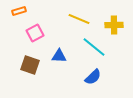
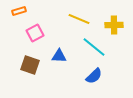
blue semicircle: moved 1 px right, 1 px up
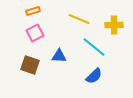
orange rectangle: moved 14 px right
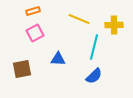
cyan line: rotated 65 degrees clockwise
blue triangle: moved 1 px left, 3 px down
brown square: moved 8 px left, 4 px down; rotated 30 degrees counterclockwise
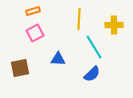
yellow line: rotated 70 degrees clockwise
cyan line: rotated 45 degrees counterclockwise
brown square: moved 2 px left, 1 px up
blue semicircle: moved 2 px left, 2 px up
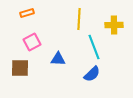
orange rectangle: moved 6 px left, 2 px down
pink square: moved 3 px left, 9 px down
cyan line: rotated 10 degrees clockwise
brown square: rotated 12 degrees clockwise
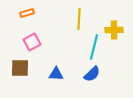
yellow cross: moved 5 px down
cyan line: rotated 35 degrees clockwise
blue triangle: moved 2 px left, 15 px down
